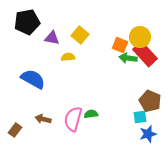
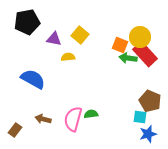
purple triangle: moved 2 px right, 1 px down
cyan square: rotated 16 degrees clockwise
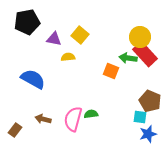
orange square: moved 9 px left, 26 px down
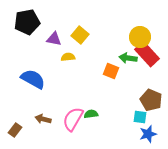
red rectangle: moved 2 px right
brown pentagon: moved 1 px right, 1 px up
pink semicircle: rotated 15 degrees clockwise
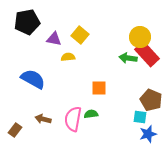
orange square: moved 12 px left, 17 px down; rotated 21 degrees counterclockwise
pink semicircle: rotated 20 degrees counterclockwise
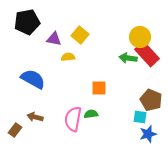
brown arrow: moved 8 px left, 2 px up
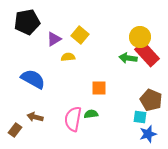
purple triangle: rotated 42 degrees counterclockwise
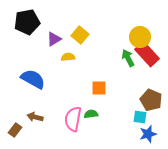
green arrow: rotated 54 degrees clockwise
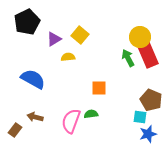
black pentagon: rotated 15 degrees counterclockwise
red rectangle: moved 1 px right, 1 px down; rotated 20 degrees clockwise
pink semicircle: moved 2 px left, 2 px down; rotated 10 degrees clockwise
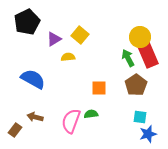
brown pentagon: moved 15 px left, 15 px up; rotated 15 degrees clockwise
